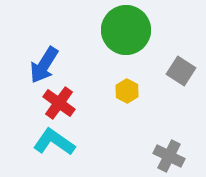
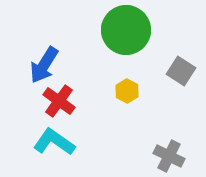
red cross: moved 2 px up
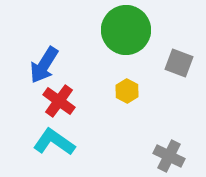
gray square: moved 2 px left, 8 px up; rotated 12 degrees counterclockwise
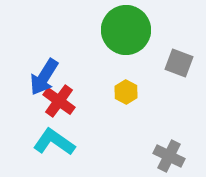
blue arrow: moved 12 px down
yellow hexagon: moved 1 px left, 1 px down
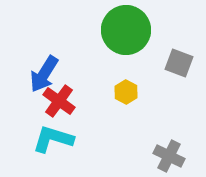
blue arrow: moved 3 px up
cyan L-shape: moved 1 px left, 3 px up; rotated 18 degrees counterclockwise
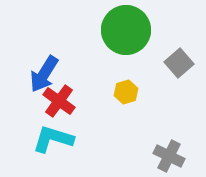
gray square: rotated 28 degrees clockwise
yellow hexagon: rotated 15 degrees clockwise
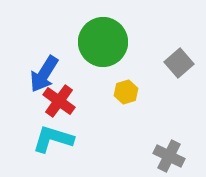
green circle: moved 23 px left, 12 px down
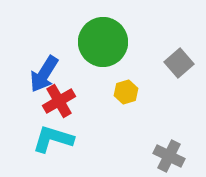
red cross: rotated 24 degrees clockwise
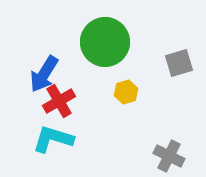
green circle: moved 2 px right
gray square: rotated 24 degrees clockwise
